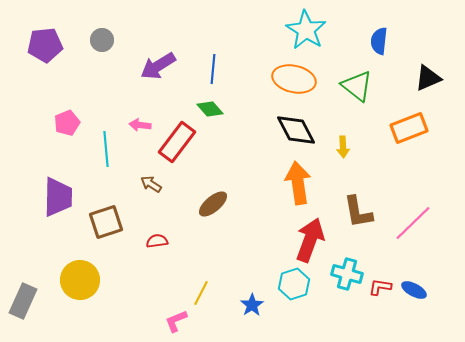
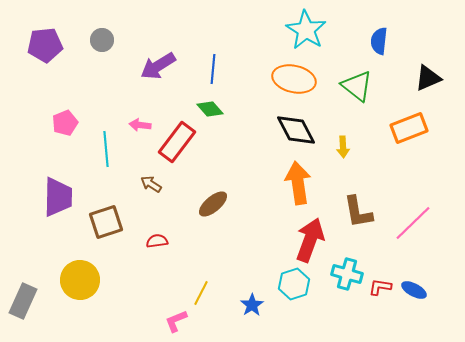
pink pentagon: moved 2 px left
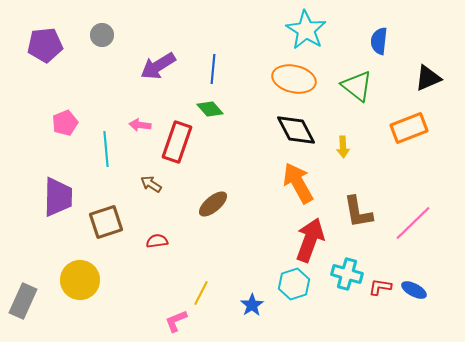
gray circle: moved 5 px up
red rectangle: rotated 18 degrees counterclockwise
orange arrow: rotated 21 degrees counterclockwise
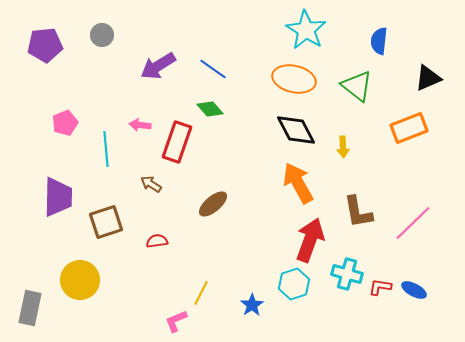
blue line: rotated 60 degrees counterclockwise
gray rectangle: moved 7 px right, 7 px down; rotated 12 degrees counterclockwise
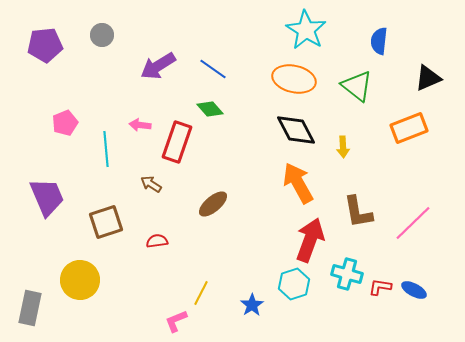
purple trapezoid: moved 11 px left; rotated 24 degrees counterclockwise
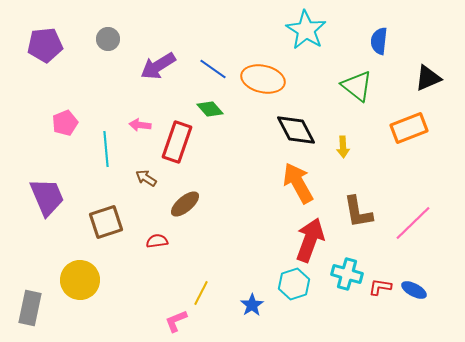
gray circle: moved 6 px right, 4 px down
orange ellipse: moved 31 px left
brown arrow: moved 5 px left, 6 px up
brown ellipse: moved 28 px left
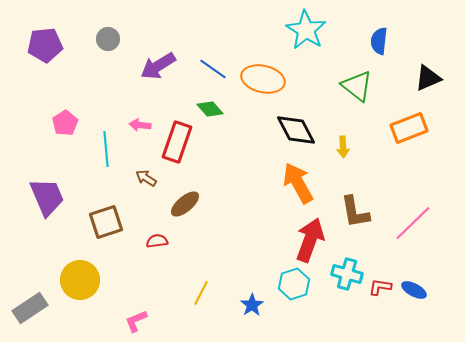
pink pentagon: rotated 10 degrees counterclockwise
brown L-shape: moved 3 px left
gray rectangle: rotated 44 degrees clockwise
pink L-shape: moved 40 px left
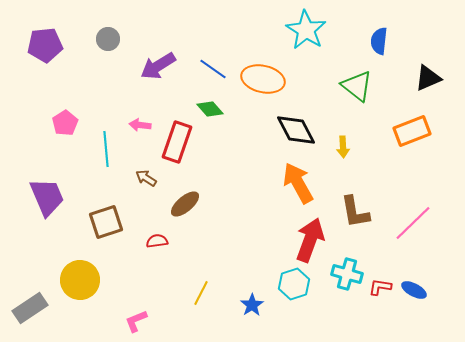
orange rectangle: moved 3 px right, 3 px down
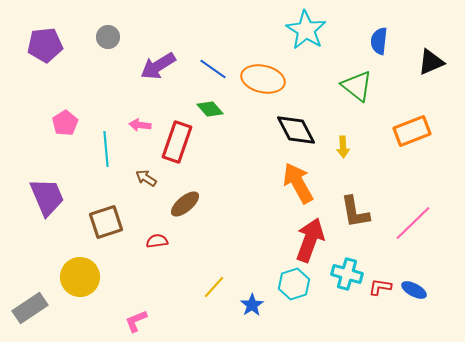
gray circle: moved 2 px up
black triangle: moved 3 px right, 16 px up
yellow circle: moved 3 px up
yellow line: moved 13 px right, 6 px up; rotated 15 degrees clockwise
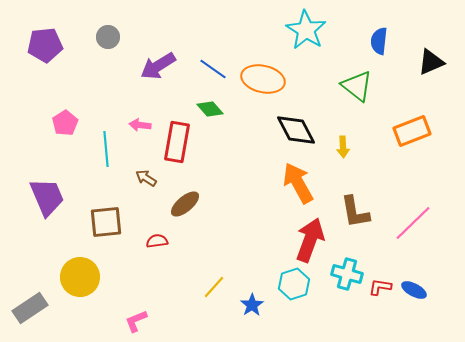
red rectangle: rotated 9 degrees counterclockwise
brown square: rotated 12 degrees clockwise
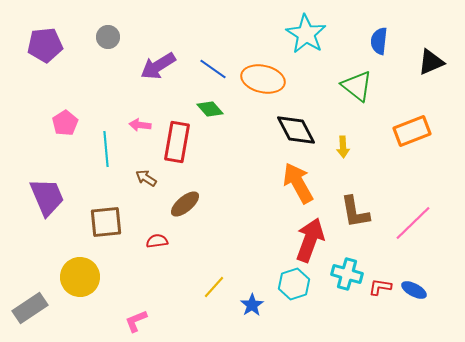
cyan star: moved 4 px down
